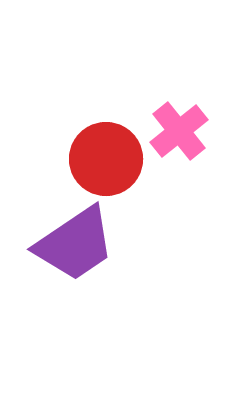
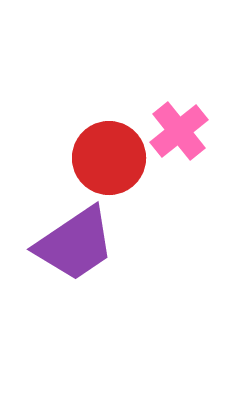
red circle: moved 3 px right, 1 px up
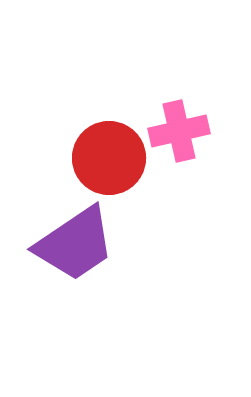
pink cross: rotated 26 degrees clockwise
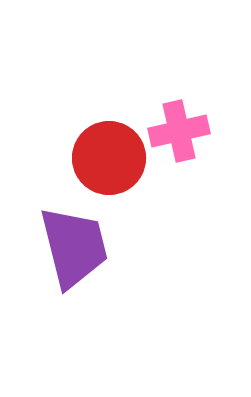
purple trapezoid: moved 1 px left, 3 px down; rotated 70 degrees counterclockwise
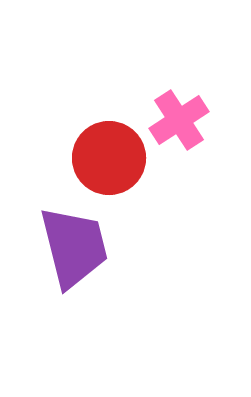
pink cross: moved 11 px up; rotated 20 degrees counterclockwise
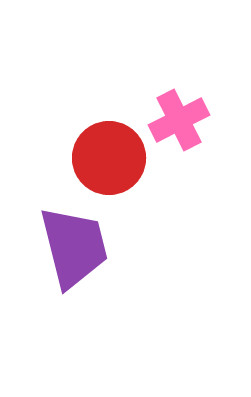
pink cross: rotated 6 degrees clockwise
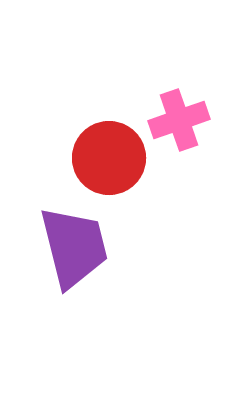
pink cross: rotated 8 degrees clockwise
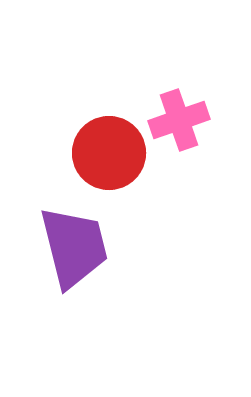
red circle: moved 5 px up
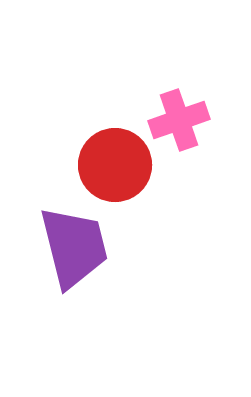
red circle: moved 6 px right, 12 px down
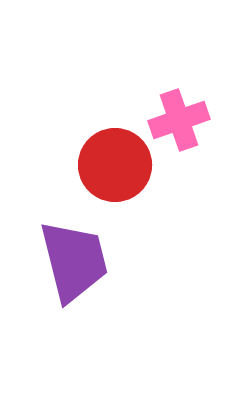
purple trapezoid: moved 14 px down
